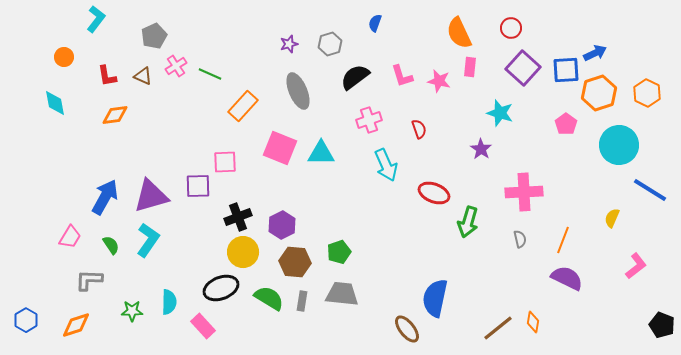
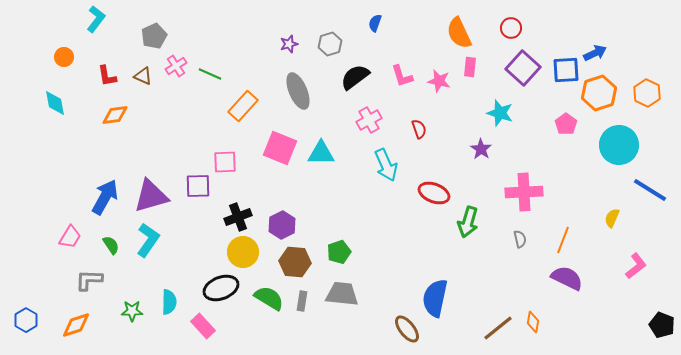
pink cross at (369, 120): rotated 10 degrees counterclockwise
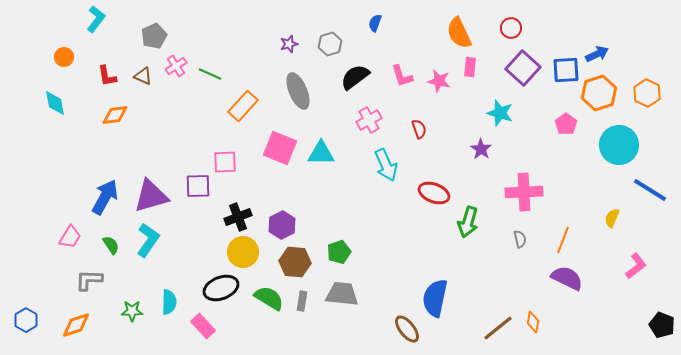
blue arrow at (595, 53): moved 2 px right, 1 px down
